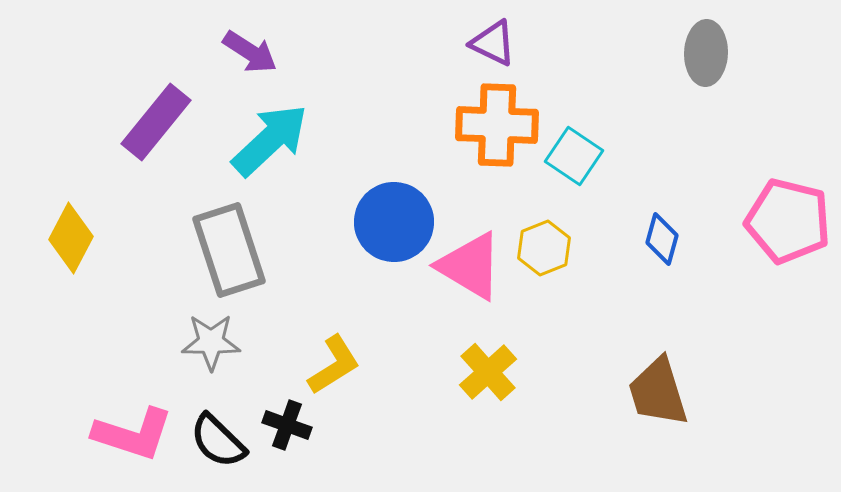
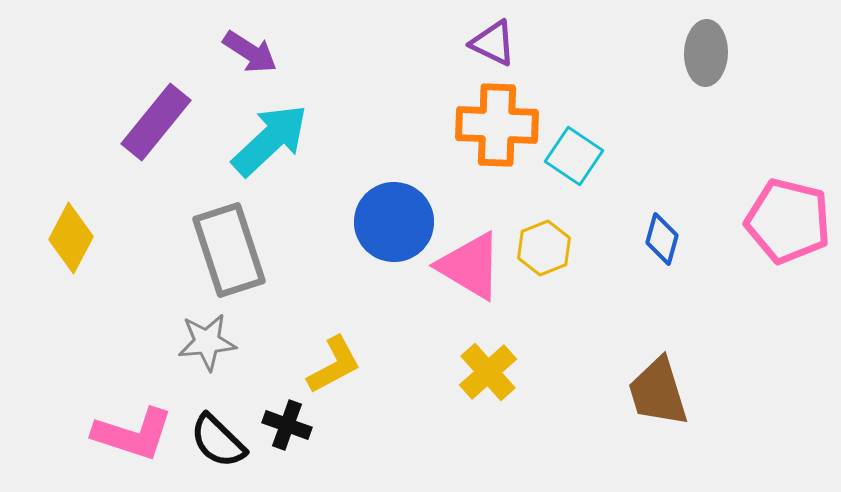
gray star: moved 4 px left; rotated 6 degrees counterclockwise
yellow L-shape: rotated 4 degrees clockwise
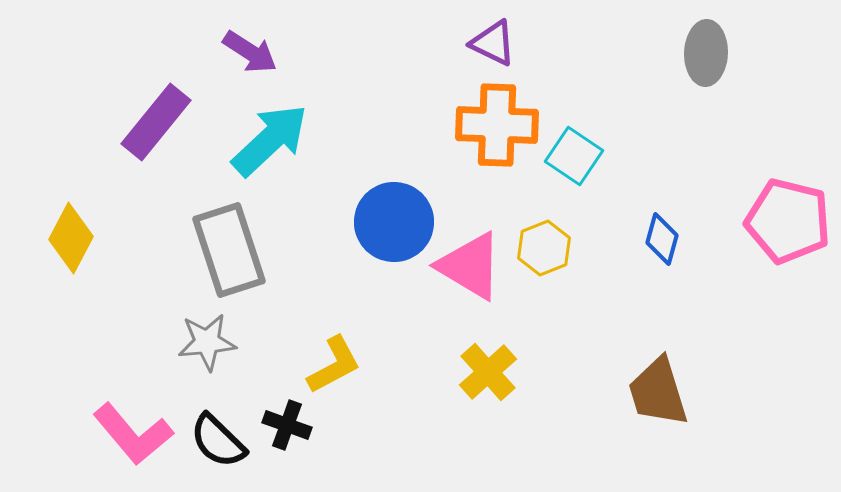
pink L-shape: rotated 32 degrees clockwise
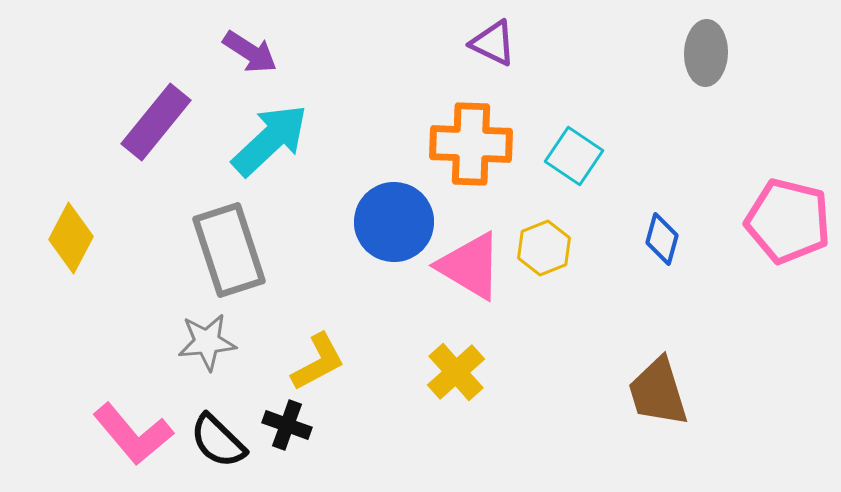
orange cross: moved 26 px left, 19 px down
yellow L-shape: moved 16 px left, 3 px up
yellow cross: moved 32 px left
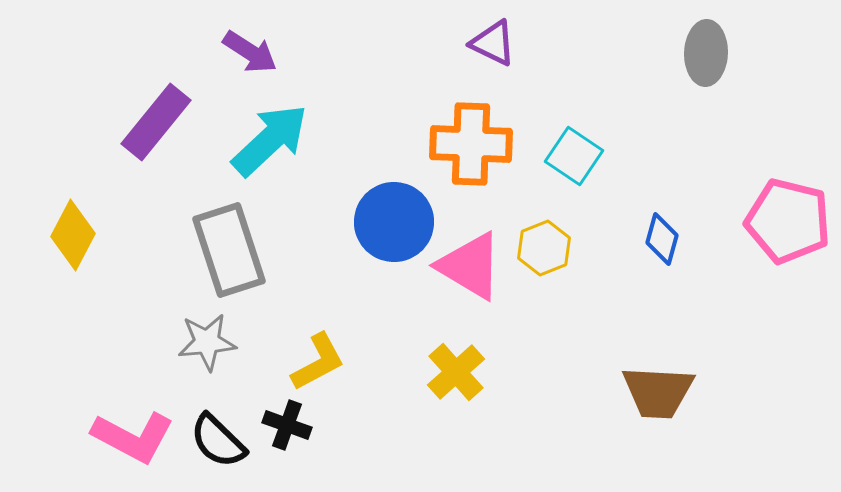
yellow diamond: moved 2 px right, 3 px up
brown trapezoid: rotated 70 degrees counterclockwise
pink L-shape: moved 3 px down; rotated 22 degrees counterclockwise
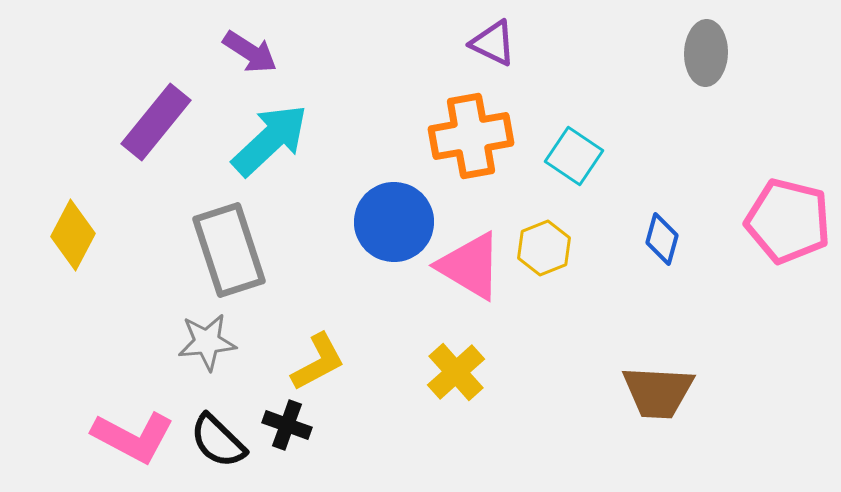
orange cross: moved 8 px up; rotated 12 degrees counterclockwise
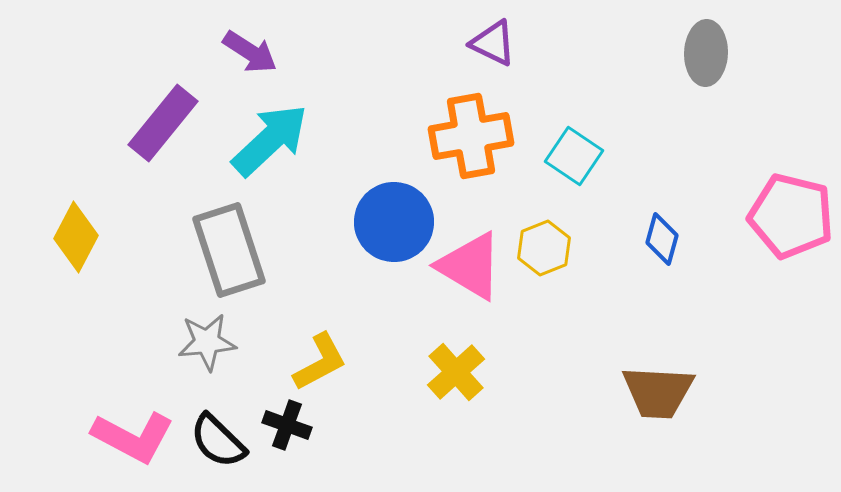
purple rectangle: moved 7 px right, 1 px down
pink pentagon: moved 3 px right, 5 px up
yellow diamond: moved 3 px right, 2 px down
yellow L-shape: moved 2 px right
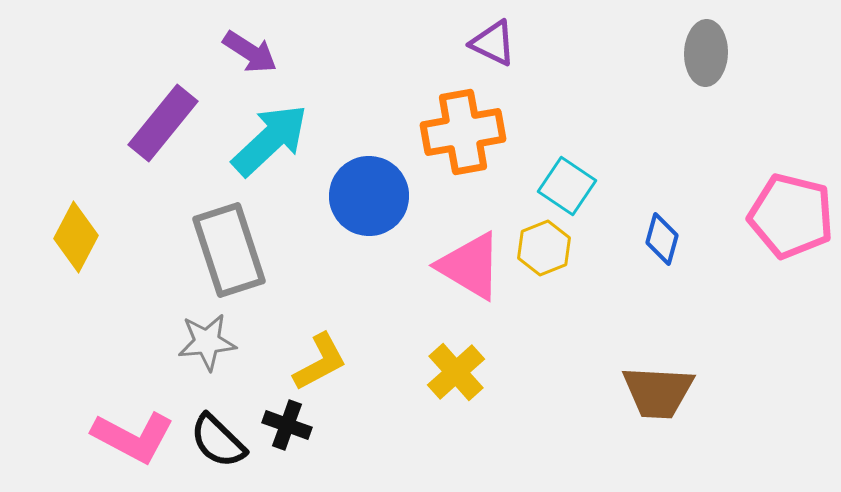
orange cross: moved 8 px left, 4 px up
cyan square: moved 7 px left, 30 px down
blue circle: moved 25 px left, 26 px up
